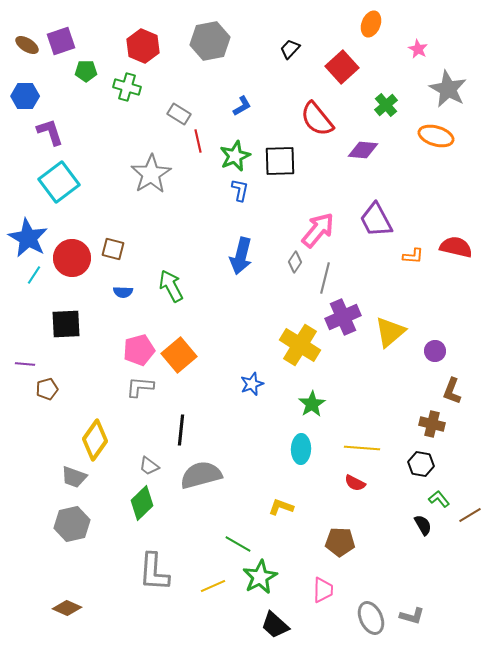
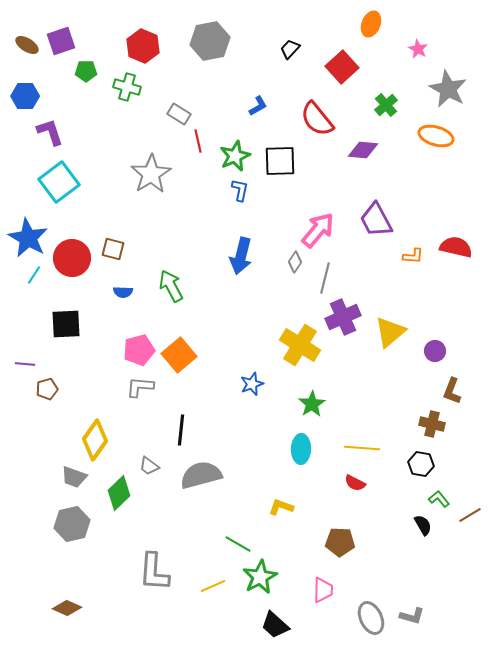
blue L-shape at (242, 106): moved 16 px right
green diamond at (142, 503): moved 23 px left, 10 px up
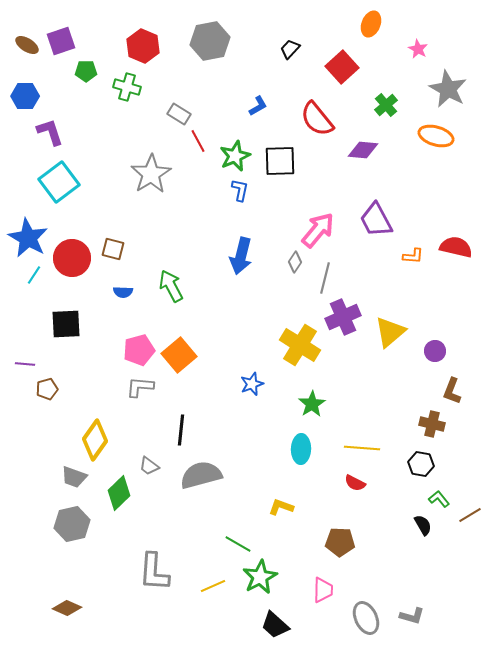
red line at (198, 141): rotated 15 degrees counterclockwise
gray ellipse at (371, 618): moved 5 px left
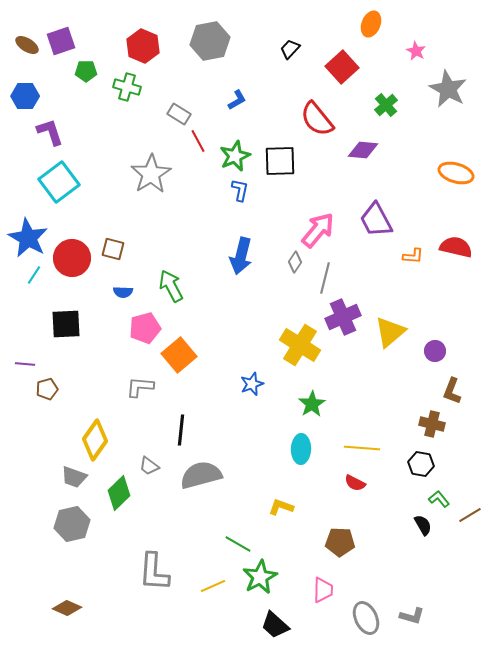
pink star at (418, 49): moved 2 px left, 2 px down
blue L-shape at (258, 106): moved 21 px left, 6 px up
orange ellipse at (436, 136): moved 20 px right, 37 px down
pink pentagon at (139, 350): moved 6 px right, 22 px up
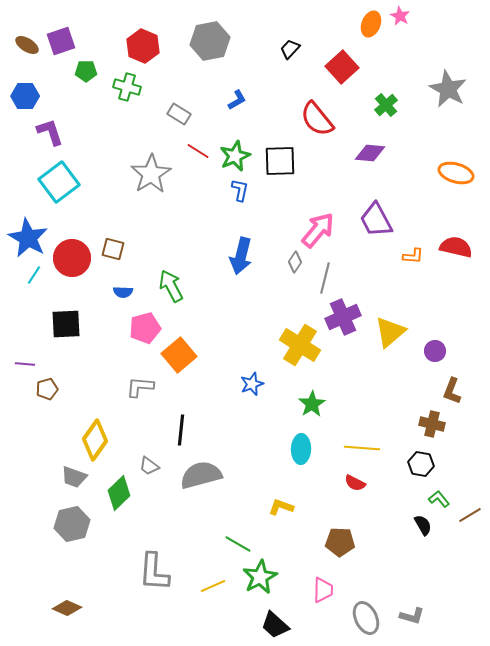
pink star at (416, 51): moved 16 px left, 35 px up
red line at (198, 141): moved 10 px down; rotated 30 degrees counterclockwise
purple diamond at (363, 150): moved 7 px right, 3 px down
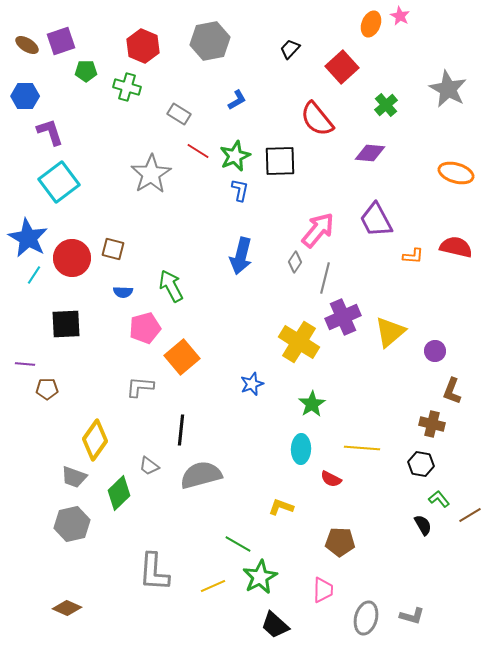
yellow cross at (300, 345): moved 1 px left, 3 px up
orange square at (179, 355): moved 3 px right, 2 px down
brown pentagon at (47, 389): rotated 15 degrees clockwise
red semicircle at (355, 483): moved 24 px left, 4 px up
gray ellipse at (366, 618): rotated 40 degrees clockwise
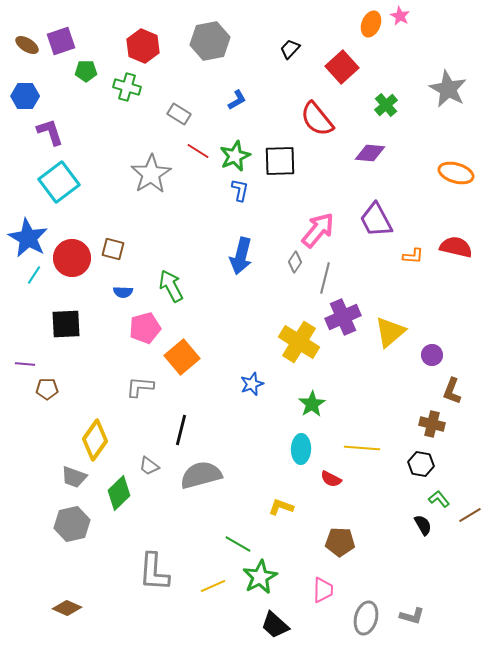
purple circle at (435, 351): moved 3 px left, 4 px down
black line at (181, 430): rotated 8 degrees clockwise
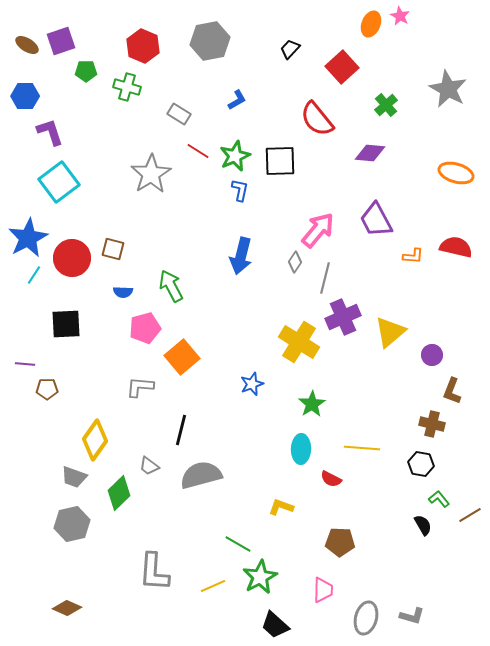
blue star at (28, 238): rotated 15 degrees clockwise
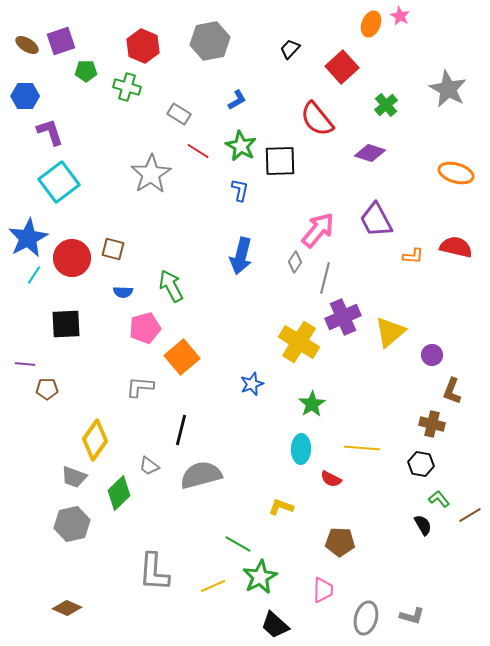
purple diamond at (370, 153): rotated 12 degrees clockwise
green star at (235, 156): moved 6 px right, 10 px up; rotated 20 degrees counterclockwise
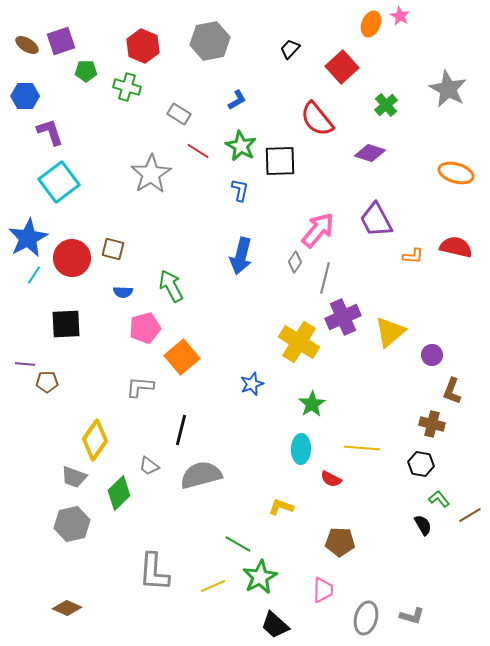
brown pentagon at (47, 389): moved 7 px up
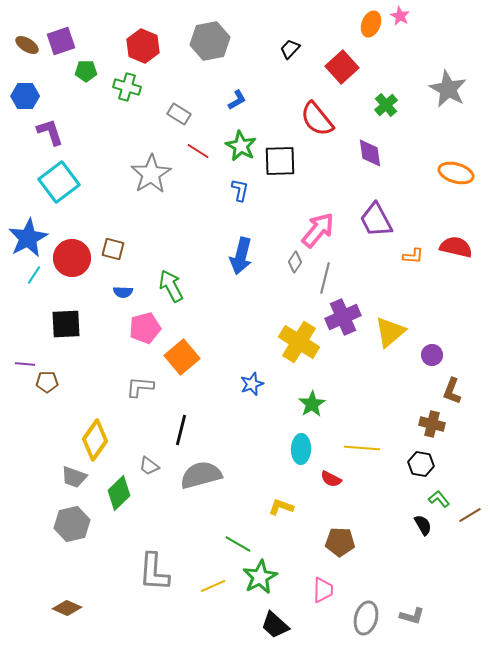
purple diamond at (370, 153): rotated 64 degrees clockwise
